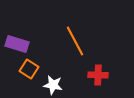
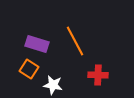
purple rectangle: moved 20 px right
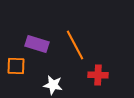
orange line: moved 4 px down
orange square: moved 13 px left, 3 px up; rotated 30 degrees counterclockwise
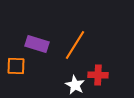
orange line: rotated 60 degrees clockwise
white star: moved 22 px right; rotated 18 degrees clockwise
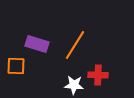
white star: moved 1 px left; rotated 24 degrees counterclockwise
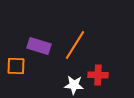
purple rectangle: moved 2 px right, 2 px down
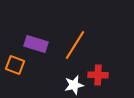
purple rectangle: moved 3 px left, 2 px up
orange square: moved 1 px left, 1 px up; rotated 18 degrees clockwise
white star: rotated 18 degrees counterclockwise
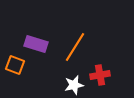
orange line: moved 2 px down
red cross: moved 2 px right; rotated 12 degrees counterclockwise
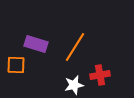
orange square: moved 1 px right; rotated 18 degrees counterclockwise
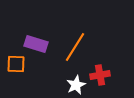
orange square: moved 1 px up
white star: moved 2 px right; rotated 12 degrees counterclockwise
